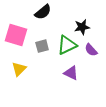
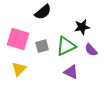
pink square: moved 2 px right, 4 px down
green triangle: moved 1 px left, 1 px down
purple triangle: moved 1 px up
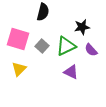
black semicircle: rotated 36 degrees counterclockwise
gray square: rotated 32 degrees counterclockwise
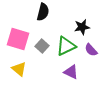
yellow triangle: rotated 35 degrees counterclockwise
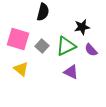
yellow triangle: moved 2 px right
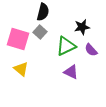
gray square: moved 2 px left, 14 px up
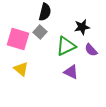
black semicircle: moved 2 px right
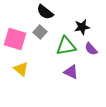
black semicircle: rotated 114 degrees clockwise
pink square: moved 3 px left
green triangle: rotated 15 degrees clockwise
purple semicircle: moved 1 px up
